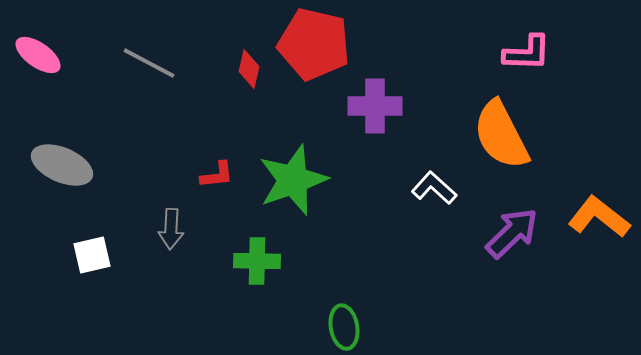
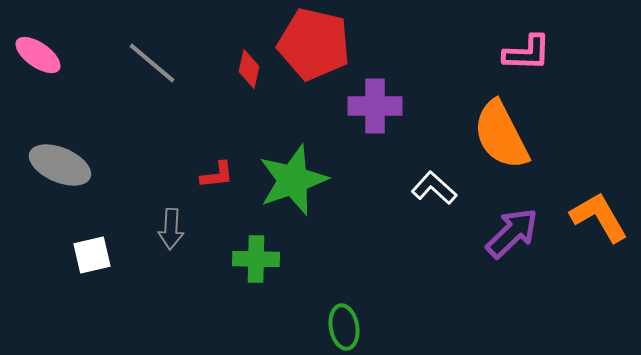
gray line: moved 3 px right; rotated 12 degrees clockwise
gray ellipse: moved 2 px left
orange L-shape: rotated 22 degrees clockwise
green cross: moved 1 px left, 2 px up
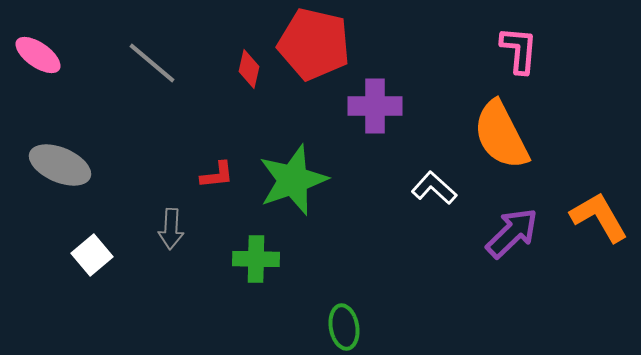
pink L-shape: moved 8 px left, 3 px up; rotated 87 degrees counterclockwise
white square: rotated 27 degrees counterclockwise
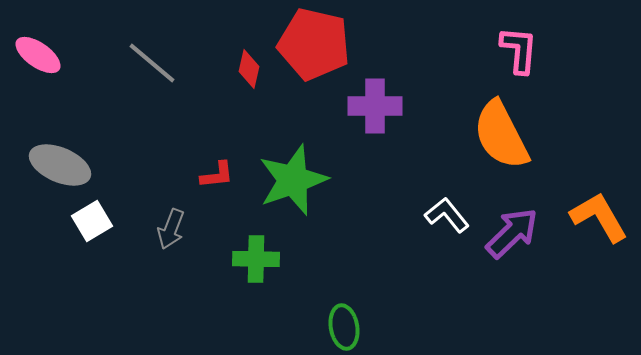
white L-shape: moved 13 px right, 27 px down; rotated 9 degrees clockwise
gray arrow: rotated 18 degrees clockwise
white square: moved 34 px up; rotated 9 degrees clockwise
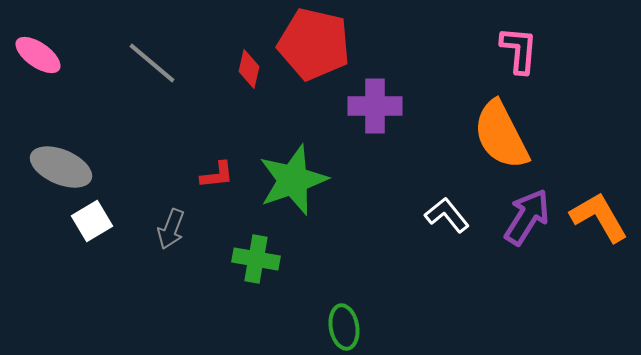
gray ellipse: moved 1 px right, 2 px down
purple arrow: moved 15 px right, 16 px up; rotated 14 degrees counterclockwise
green cross: rotated 9 degrees clockwise
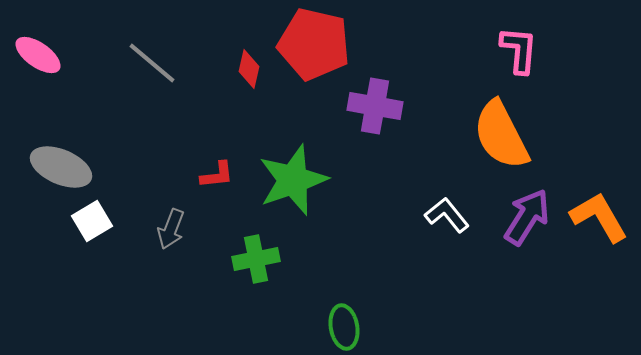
purple cross: rotated 10 degrees clockwise
green cross: rotated 21 degrees counterclockwise
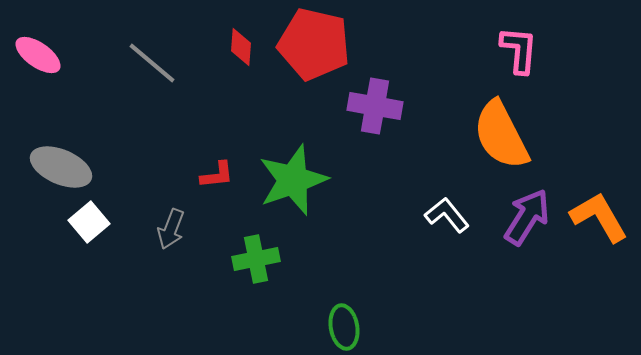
red diamond: moved 8 px left, 22 px up; rotated 9 degrees counterclockwise
white square: moved 3 px left, 1 px down; rotated 9 degrees counterclockwise
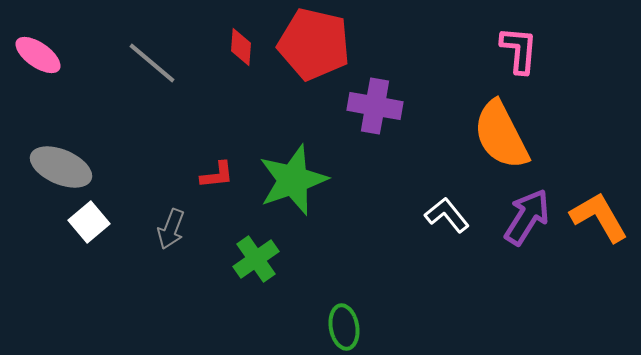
green cross: rotated 24 degrees counterclockwise
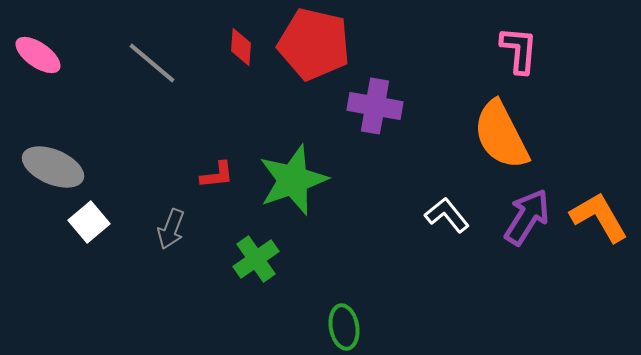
gray ellipse: moved 8 px left
